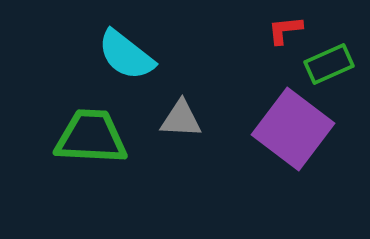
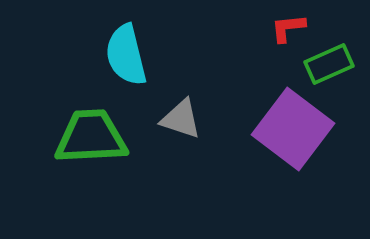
red L-shape: moved 3 px right, 2 px up
cyan semicircle: rotated 38 degrees clockwise
gray triangle: rotated 15 degrees clockwise
green trapezoid: rotated 6 degrees counterclockwise
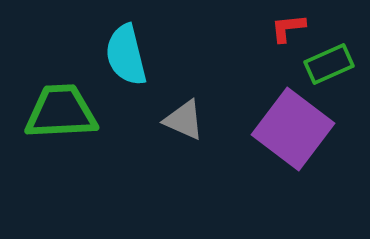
gray triangle: moved 3 px right, 1 px down; rotated 6 degrees clockwise
green trapezoid: moved 30 px left, 25 px up
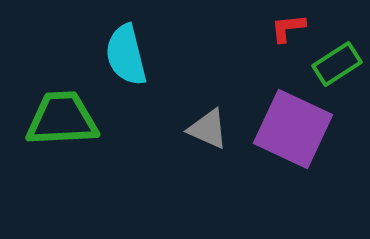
green rectangle: moved 8 px right; rotated 9 degrees counterclockwise
green trapezoid: moved 1 px right, 7 px down
gray triangle: moved 24 px right, 9 px down
purple square: rotated 12 degrees counterclockwise
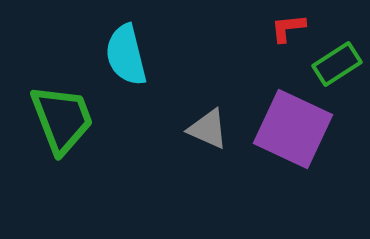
green trapezoid: rotated 72 degrees clockwise
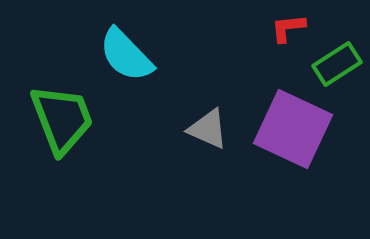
cyan semicircle: rotated 30 degrees counterclockwise
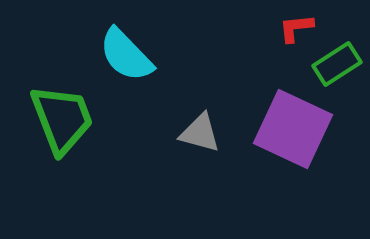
red L-shape: moved 8 px right
gray triangle: moved 8 px left, 4 px down; rotated 9 degrees counterclockwise
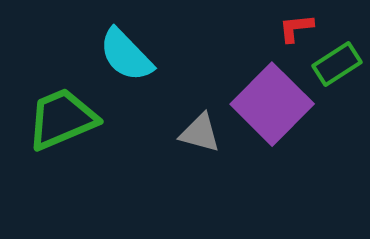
green trapezoid: rotated 92 degrees counterclockwise
purple square: moved 21 px left, 25 px up; rotated 20 degrees clockwise
